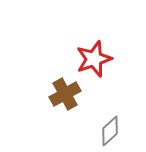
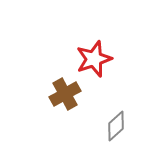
gray diamond: moved 6 px right, 5 px up
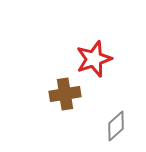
brown cross: rotated 20 degrees clockwise
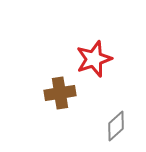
brown cross: moved 5 px left, 1 px up
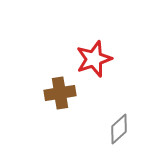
gray diamond: moved 3 px right, 3 px down
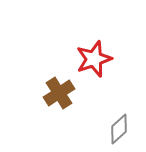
brown cross: moved 1 px left; rotated 24 degrees counterclockwise
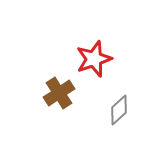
gray diamond: moved 19 px up
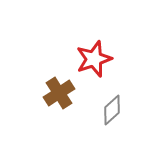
gray diamond: moved 7 px left
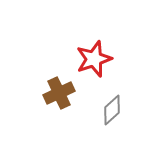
brown cross: rotated 8 degrees clockwise
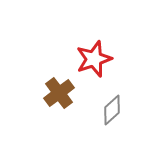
brown cross: rotated 12 degrees counterclockwise
